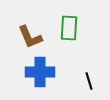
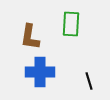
green rectangle: moved 2 px right, 4 px up
brown L-shape: rotated 32 degrees clockwise
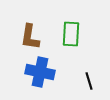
green rectangle: moved 10 px down
blue cross: rotated 12 degrees clockwise
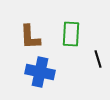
brown L-shape: rotated 12 degrees counterclockwise
black line: moved 9 px right, 22 px up
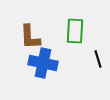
green rectangle: moved 4 px right, 3 px up
blue cross: moved 3 px right, 9 px up
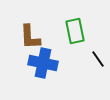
green rectangle: rotated 15 degrees counterclockwise
black line: rotated 18 degrees counterclockwise
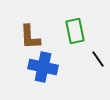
blue cross: moved 4 px down
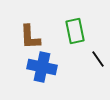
blue cross: moved 1 px left
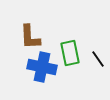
green rectangle: moved 5 px left, 22 px down
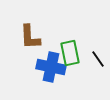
blue cross: moved 9 px right
